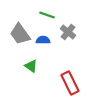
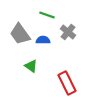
red rectangle: moved 3 px left
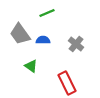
green line: moved 2 px up; rotated 42 degrees counterclockwise
gray cross: moved 8 px right, 12 px down
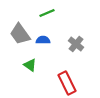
green triangle: moved 1 px left, 1 px up
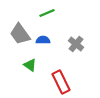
red rectangle: moved 6 px left, 1 px up
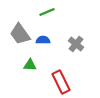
green line: moved 1 px up
green triangle: rotated 32 degrees counterclockwise
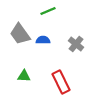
green line: moved 1 px right, 1 px up
green triangle: moved 6 px left, 11 px down
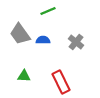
gray cross: moved 2 px up
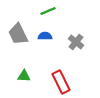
gray trapezoid: moved 2 px left; rotated 10 degrees clockwise
blue semicircle: moved 2 px right, 4 px up
